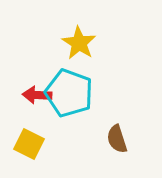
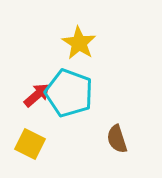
red arrow: rotated 136 degrees clockwise
yellow square: moved 1 px right
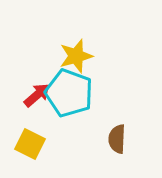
yellow star: moved 3 px left, 13 px down; rotated 24 degrees clockwise
brown semicircle: rotated 20 degrees clockwise
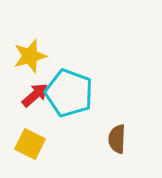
yellow star: moved 46 px left
red arrow: moved 2 px left
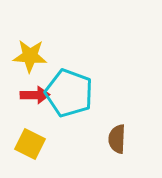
yellow star: rotated 20 degrees clockwise
red arrow: rotated 40 degrees clockwise
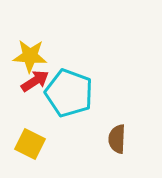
red arrow: moved 14 px up; rotated 32 degrees counterclockwise
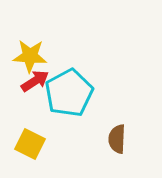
cyan pentagon: rotated 24 degrees clockwise
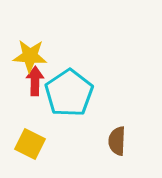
red arrow: rotated 56 degrees counterclockwise
cyan pentagon: rotated 6 degrees counterclockwise
brown semicircle: moved 2 px down
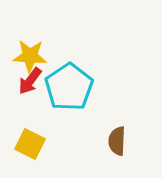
red arrow: moved 5 px left; rotated 144 degrees counterclockwise
cyan pentagon: moved 6 px up
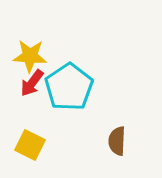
red arrow: moved 2 px right, 2 px down
yellow square: moved 1 px down
